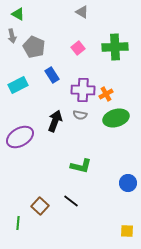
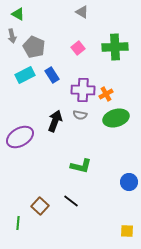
cyan rectangle: moved 7 px right, 10 px up
blue circle: moved 1 px right, 1 px up
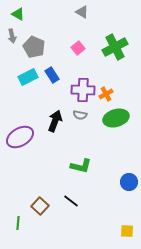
green cross: rotated 25 degrees counterclockwise
cyan rectangle: moved 3 px right, 2 px down
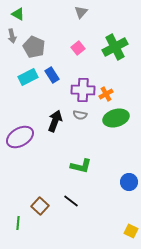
gray triangle: moved 1 px left; rotated 40 degrees clockwise
yellow square: moved 4 px right; rotated 24 degrees clockwise
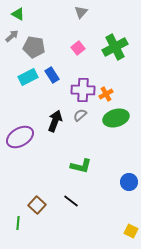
gray arrow: rotated 120 degrees counterclockwise
gray pentagon: rotated 15 degrees counterclockwise
gray semicircle: rotated 128 degrees clockwise
brown square: moved 3 px left, 1 px up
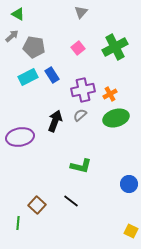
purple cross: rotated 15 degrees counterclockwise
orange cross: moved 4 px right
purple ellipse: rotated 20 degrees clockwise
blue circle: moved 2 px down
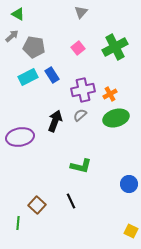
black line: rotated 28 degrees clockwise
